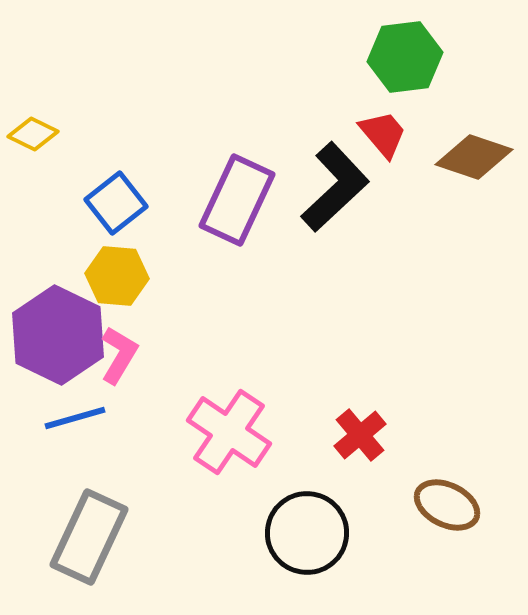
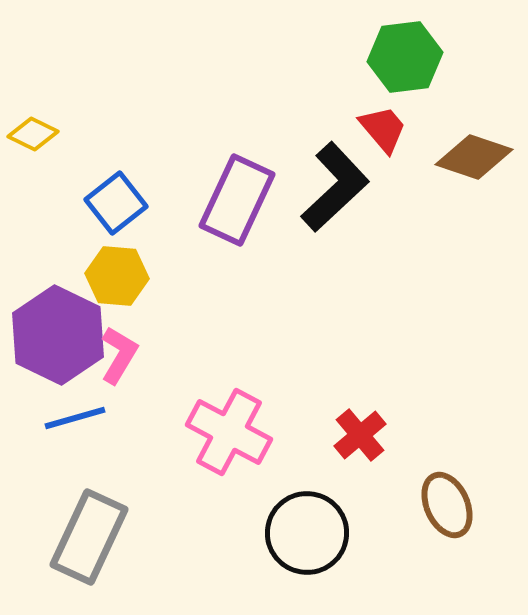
red trapezoid: moved 5 px up
pink cross: rotated 6 degrees counterclockwise
brown ellipse: rotated 40 degrees clockwise
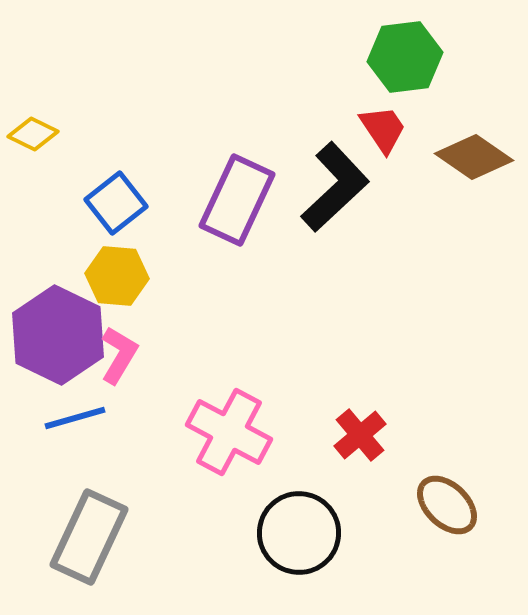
red trapezoid: rotated 6 degrees clockwise
brown diamond: rotated 16 degrees clockwise
brown ellipse: rotated 22 degrees counterclockwise
black circle: moved 8 px left
